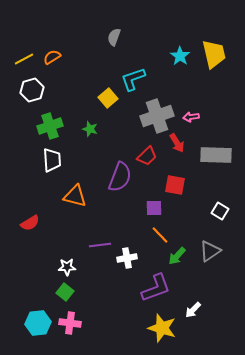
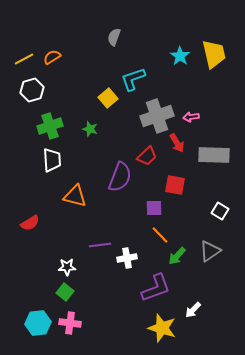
gray rectangle: moved 2 px left
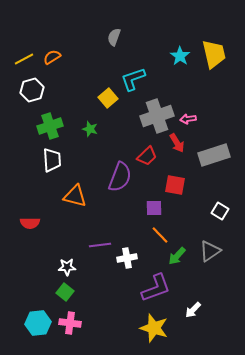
pink arrow: moved 3 px left, 2 px down
gray rectangle: rotated 20 degrees counterclockwise
red semicircle: rotated 30 degrees clockwise
yellow star: moved 8 px left
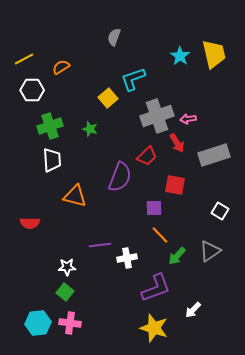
orange semicircle: moved 9 px right, 10 px down
white hexagon: rotated 15 degrees clockwise
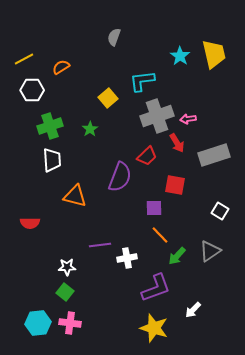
cyan L-shape: moved 9 px right, 2 px down; rotated 12 degrees clockwise
green star: rotated 21 degrees clockwise
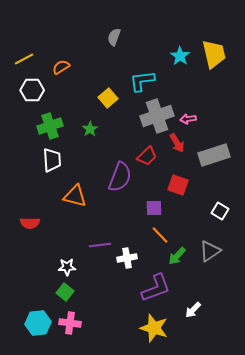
red square: moved 3 px right; rotated 10 degrees clockwise
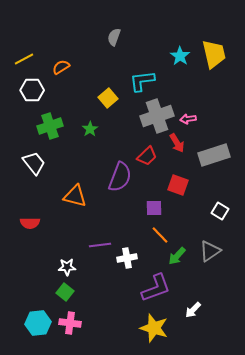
white trapezoid: moved 18 px left, 3 px down; rotated 35 degrees counterclockwise
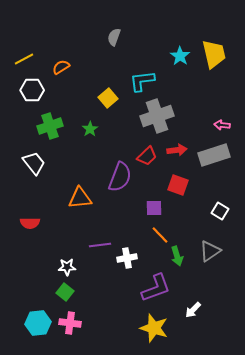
pink arrow: moved 34 px right, 6 px down; rotated 14 degrees clockwise
red arrow: moved 7 px down; rotated 66 degrees counterclockwise
orange triangle: moved 5 px right, 2 px down; rotated 20 degrees counterclockwise
green arrow: rotated 60 degrees counterclockwise
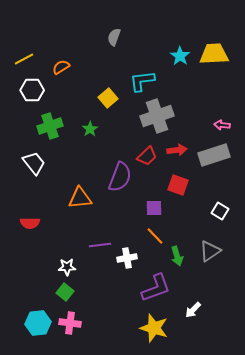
yellow trapezoid: rotated 80 degrees counterclockwise
orange line: moved 5 px left, 1 px down
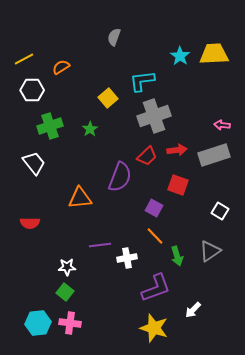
gray cross: moved 3 px left
purple square: rotated 30 degrees clockwise
